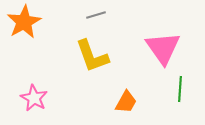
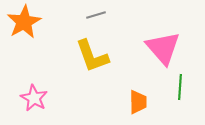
pink triangle: rotated 6 degrees counterclockwise
green line: moved 2 px up
orange trapezoid: moved 12 px right; rotated 30 degrees counterclockwise
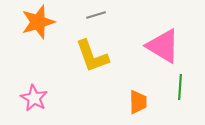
orange star: moved 14 px right; rotated 12 degrees clockwise
pink triangle: moved 2 px up; rotated 18 degrees counterclockwise
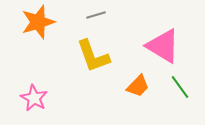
yellow L-shape: moved 1 px right
green line: rotated 40 degrees counterclockwise
orange trapezoid: moved 16 px up; rotated 45 degrees clockwise
